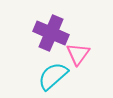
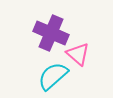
pink triangle: rotated 25 degrees counterclockwise
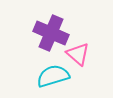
cyan semicircle: rotated 24 degrees clockwise
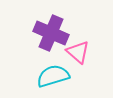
pink triangle: moved 2 px up
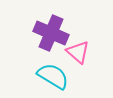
cyan semicircle: rotated 48 degrees clockwise
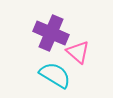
cyan semicircle: moved 2 px right, 1 px up
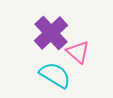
purple cross: rotated 24 degrees clockwise
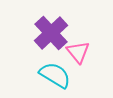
pink triangle: rotated 10 degrees clockwise
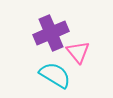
purple cross: rotated 20 degrees clockwise
